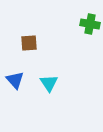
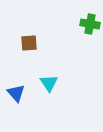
blue triangle: moved 1 px right, 13 px down
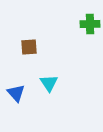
green cross: rotated 12 degrees counterclockwise
brown square: moved 4 px down
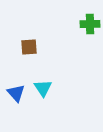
cyan triangle: moved 6 px left, 5 px down
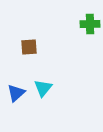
cyan triangle: rotated 12 degrees clockwise
blue triangle: rotated 30 degrees clockwise
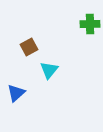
brown square: rotated 24 degrees counterclockwise
cyan triangle: moved 6 px right, 18 px up
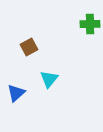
cyan triangle: moved 9 px down
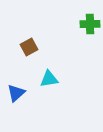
cyan triangle: rotated 42 degrees clockwise
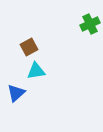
green cross: rotated 24 degrees counterclockwise
cyan triangle: moved 13 px left, 8 px up
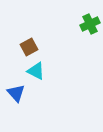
cyan triangle: rotated 36 degrees clockwise
blue triangle: rotated 30 degrees counterclockwise
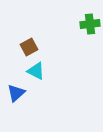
green cross: rotated 18 degrees clockwise
blue triangle: rotated 30 degrees clockwise
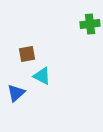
brown square: moved 2 px left, 7 px down; rotated 18 degrees clockwise
cyan triangle: moved 6 px right, 5 px down
